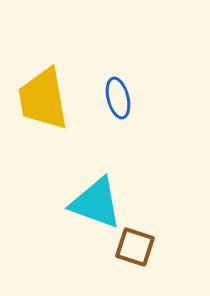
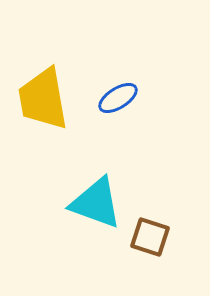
blue ellipse: rotated 72 degrees clockwise
brown square: moved 15 px right, 10 px up
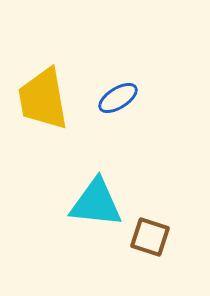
cyan triangle: rotated 14 degrees counterclockwise
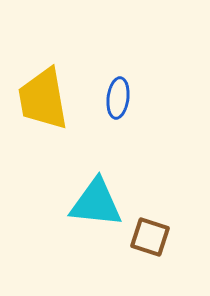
blue ellipse: rotated 51 degrees counterclockwise
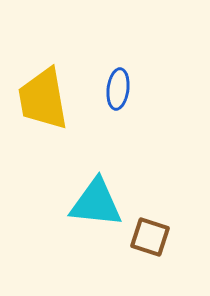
blue ellipse: moved 9 px up
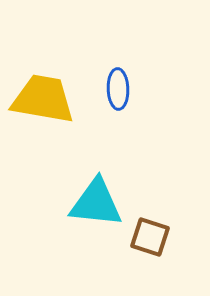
blue ellipse: rotated 9 degrees counterclockwise
yellow trapezoid: rotated 110 degrees clockwise
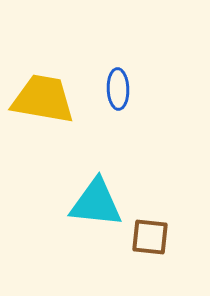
brown square: rotated 12 degrees counterclockwise
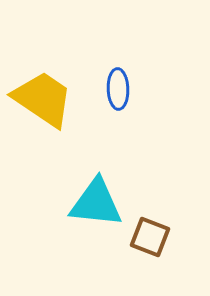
yellow trapezoid: rotated 24 degrees clockwise
brown square: rotated 15 degrees clockwise
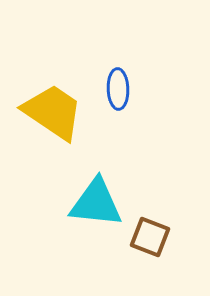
yellow trapezoid: moved 10 px right, 13 px down
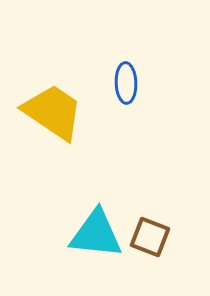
blue ellipse: moved 8 px right, 6 px up
cyan triangle: moved 31 px down
